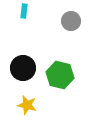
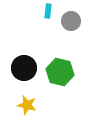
cyan rectangle: moved 24 px right
black circle: moved 1 px right
green hexagon: moved 3 px up
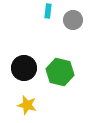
gray circle: moved 2 px right, 1 px up
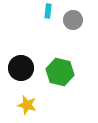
black circle: moved 3 px left
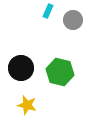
cyan rectangle: rotated 16 degrees clockwise
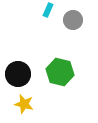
cyan rectangle: moved 1 px up
black circle: moved 3 px left, 6 px down
yellow star: moved 3 px left, 1 px up
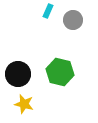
cyan rectangle: moved 1 px down
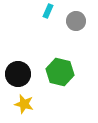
gray circle: moved 3 px right, 1 px down
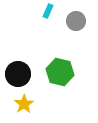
yellow star: rotated 24 degrees clockwise
